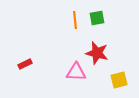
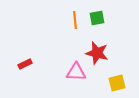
yellow square: moved 2 px left, 3 px down
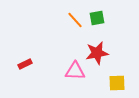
orange line: rotated 36 degrees counterclockwise
red star: rotated 25 degrees counterclockwise
pink triangle: moved 1 px left, 1 px up
yellow square: rotated 12 degrees clockwise
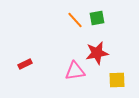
pink triangle: rotated 10 degrees counterclockwise
yellow square: moved 3 px up
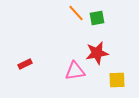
orange line: moved 1 px right, 7 px up
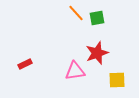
red star: rotated 10 degrees counterclockwise
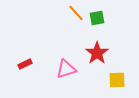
red star: rotated 15 degrees counterclockwise
pink triangle: moved 9 px left, 2 px up; rotated 10 degrees counterclockwise
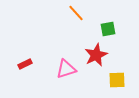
green square: moved 11 px right, 11 px down
red star: moved 1 px left, 2 px down; rotated 10 degrees clockwise
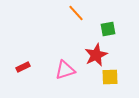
red rectangle: moved 2 px left, 3 px down
pink triangle: moved 1 px left, 1 px down
yellow square: moved 7 px left, 3 px up
